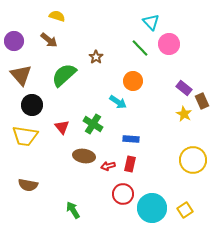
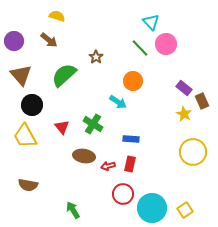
pink circle: moved 3 px left
yellow trapezoid: rotated 52 degrees clockwise
yellow circle: moved 8 px up
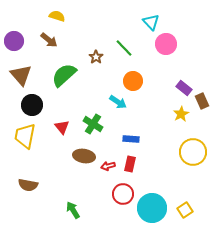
green line: moved 16 px left
yellow star: moved 3 px left; rotated 14 degrees clockwise
yellow trapezoid: rotated 40 degrees clockwise
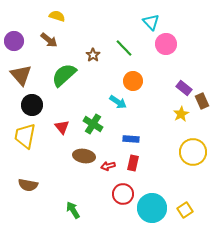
brown star: moved 3 px left, 2 px up
red rectangle: moved 3 px right, 1 px up
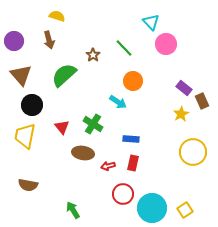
brown arrow: rotated 36 degrees clockwise
brown ellipse: moved 1 px left, 3 px up
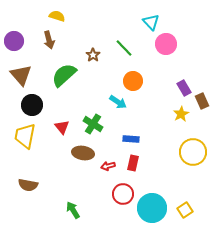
purple rectangle: rotated 21 degrees clockwise
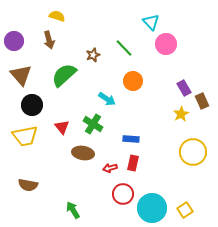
brown star: rotated 16 degrees clockwise
cyan arrow: moved 11 px left, 3 px up
yellow trapezoid: rotated 112 degrees counterclockwise
red arrow: moved 2 px right, 2 px down
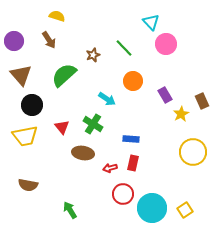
brown arrow: rotated 18 degrees counterclockwise
purple rectangle: moved 19 px left, 7 px down
green arrow: moved 3 px left
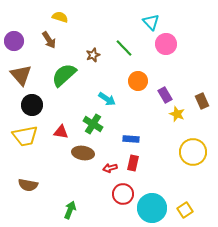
yellow semicircle: moved 3 px right, 1 px down
orange circle: moved 5 px right
yellow star: moved 4 px left; rotated 21 degrees counterclockwise
red triangle: moved 1 px left, 5 px down; rotated 42 degrees counterclockwise
green arrow: rotated 54 degrees clockwise
